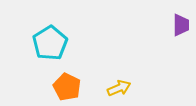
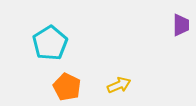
yellow arrow: moved 3 px up
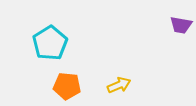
purple trapezoid: rotated 100 degrees clockwise
orange pentagon: moved 1 px up; rotated 20 degrees counterclockwise
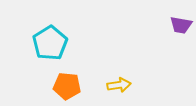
yellow arrow: rotated 15 degrees clockwise
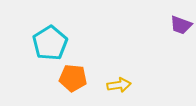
purple trapezoid: rotated 10 degrees clockwise
orange pentagon: moved 6 px right, 8 px up
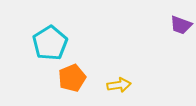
orange pentagon: moved 1 px left; rotated 28 degrees counterclockwise
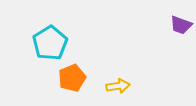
yellow arrow: moved 1 px left, 1 px down
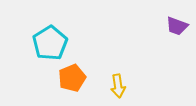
purple trapezoid: moved 4 px left, 1 px down
yellow arrow: rotated 90 degrees clockwise
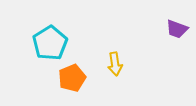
purple trapezoid: moved 3 px down
yellow arrow: moved 3 px left, 22 px up
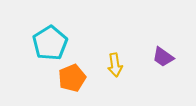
purple trapezoid: moved 14 px left, 28 px down; rotated 15 degrees clockwise
yellow arrow: moved 1 px down
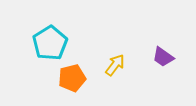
yellow arrow: rotated 135 degrees counterclockwise
orange pentagon: rotated 8 degrees clockwise
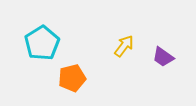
cyan pentagon: moved 8 px left
yellow arrow: moved 9 px right, 19 px up
